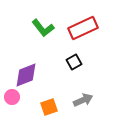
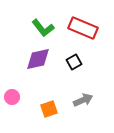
red rectangle: rotated 48 degrees clockwise
purple diamond: moved 12 px right, 16 px up; rotated 8 degrees clockwise
orange square: moved 2 px down
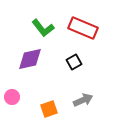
purple diamond: moved 8 px left
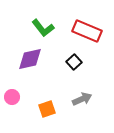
red rectangle: moved 4 px right, 3 px down
black square: rotated 14 degrees counterclockwise
gray arrow: moved 1 px left, 1 px up
orange square: moved 2 px left
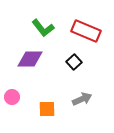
red rectangle: moved 1 px left
purple diamond: rotated 12 degrees clockwise
orange square: rotated 18 degrees clockwise
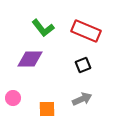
black square: moved 9 px right, 3 px down; rotated 21 degrees clockwise
pink circle: moved 1 px right, 1 px down
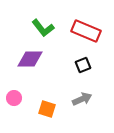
pink circle: moved 1 px right
orange square: rotated 18 degrees clockwise
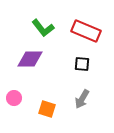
black square: moved 1 px left, 1 px up; rotated 28 degrees clockwise
gray arrow: rotated 144 degrees clockwise
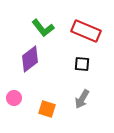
purple diamond: rotated 36 degrees counterclockwise
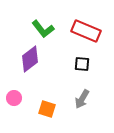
green L-shape: moved 1 px down
